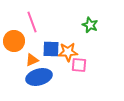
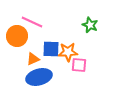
pink line: rotated 45 degrees counterclockwise
orange circle: moved 3 px right, 5 px up
orange triangle: moved 1 px right, 1 px up
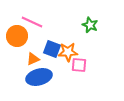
blue square: moved 1 px right; rotated 18 degrees clockwise
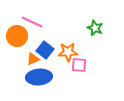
green star: moved 5 px right, 3 px down
blue square: moved 7 px left, 1 px down; rotated 18 degrees clockwise
blue ellipse: rotated 10 degrees clockwise
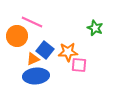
blue ellipse: moved 3 px left, 1 px up
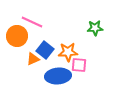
green star: rotated 28 degrees counterclockwise
blue ellipse: moved 22 px right
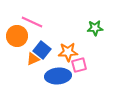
blue square: moved 3 px left
pink square: rotated 21 degrees counterclockwise
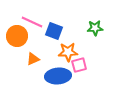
blue square: moved 12 px right, 19 px up; rotated 18 degrees counterclockwise
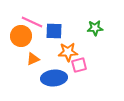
blue square: rotated 18 degrees counterclockwise
orange circle: moved 4 px right
blue ellipse: moved 4 px left, 2 px down
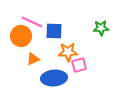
green star: moved 6 px right
